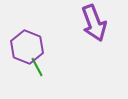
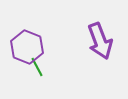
purple arrow: moved 6 px right, 18 px down
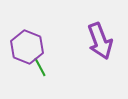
green line: moved 3 px right
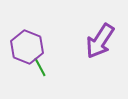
purple arrow: rotated 54 degrees clockwise
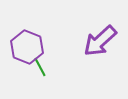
purple arrow: rotated 15 degrees clockwise
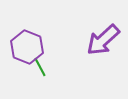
purple arrow: moved 3 px right, 1 px up
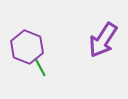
purple arrow: rotated 15 degrees counterclockwise
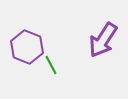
green line: moved 11 px right, 2 px up
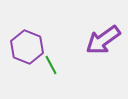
purple arrow: rotated 21 degrees clockwise
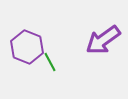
green line: moved 1 px left, 3 px up
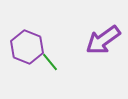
green line: rotated 12 degrees counterclockwise
